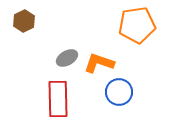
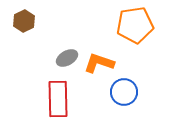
orange pentagon: moved 2 px left
blue circle: moved 5 px right
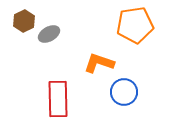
gray ellipse: moved 18 px left, 24 px up
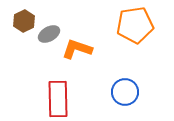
orange L-shape: moved 22 px left, 14 px up
blue circle: moved 1 px right
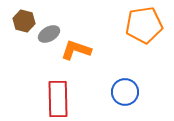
brown hexagon: rotated 20 degrees counterclockwise
orange pentagon: moved 9 px right
orange L-shape: moved 1 px left, 1 px down
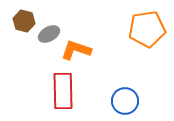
orange pentagon: moved 3 px right, 4 px down
blue circle: moved 9 px down
red rectangle: moved 5 px right, 8 px up
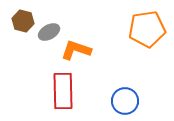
brown hexagon: moved 1 px left
gray ellipse: moved 2 px up
